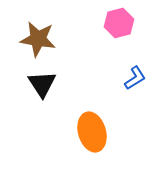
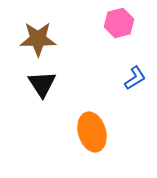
brown star: rotated 9 degrees counterclockwise
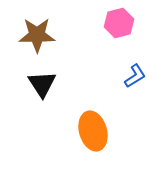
brown star: moved 1 px left, 4 px up
blue L-shape: moved 2 px up
orange ellipse: moved 1 px right, 1 px up
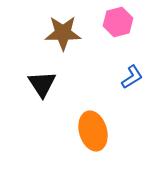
pink hexagon: moved 1 px left, 1 px up
brown star: moved 26 px right, 2 px up
blue L-shape: moved 3 px left, 1 px down
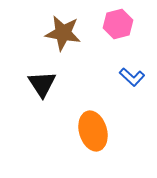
pink hexagon: moved 2 px down
brown star: rotated 9 degrees clockwise
blue L-shape: rotated 75 degrees clockwise
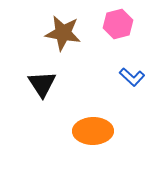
orange ellipse: rotated 75 degrees counterclockwise
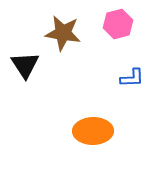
blue L-shape: moved 1 px down; rotated 45 degrees counterclockwise
black triangle: moved 17 px left, 19 px up
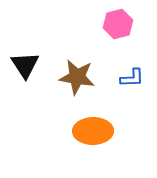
brown star: moved 14 px right, 44 px down
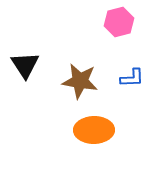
pink hexagon: moved 1 px right, 2 px up
brown star: moved 3 px right, 4 px down
orange ellipse: moved 1 px right, 1 px up
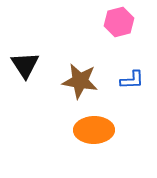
blue L-shape: moved 2 px down
